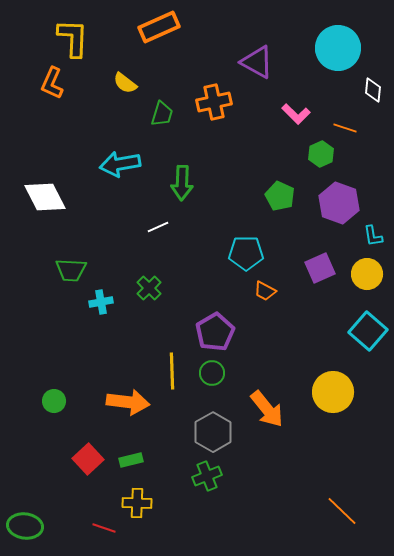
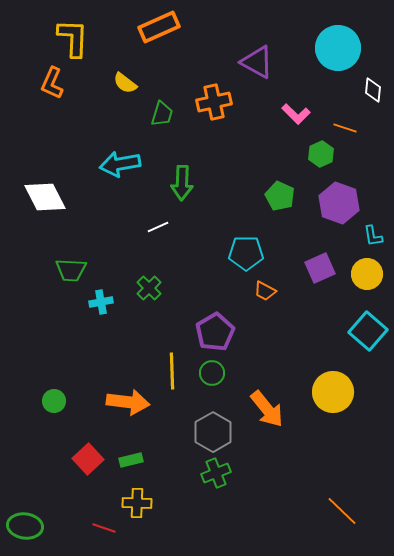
green cross at (207, 476): moved 9 px right, 3 px up
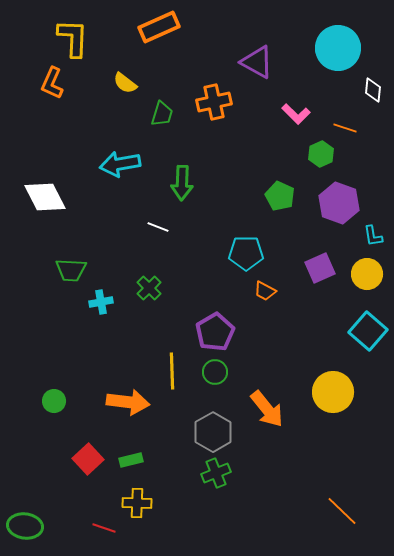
white line at (158, 227): rotated 45 degrees clockwise
green circle at (212, 373): moved 3 px right, 1 px up
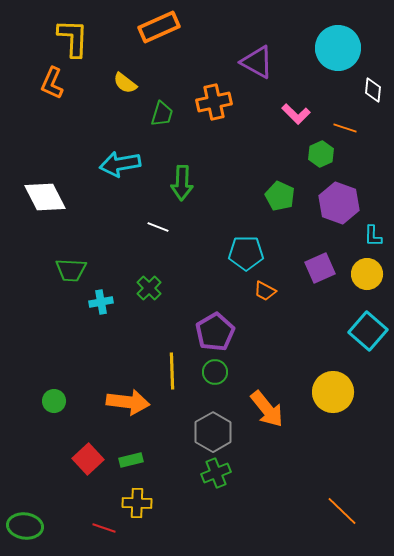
cyan L-shape at (373, 236): rotated 10 degrees clockwise
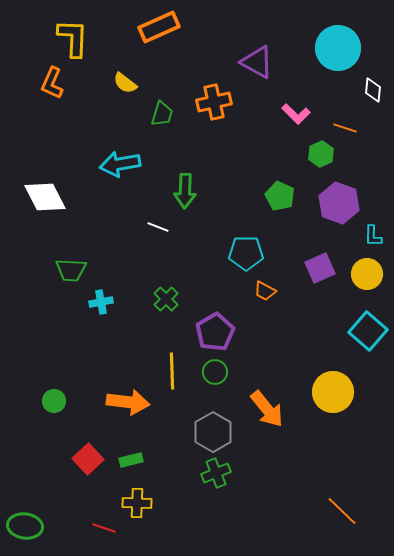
green arrow at (182, 183): moved 3 px right, 8 px down
green cross at (149, 288): moved 17 px right, 11 px down
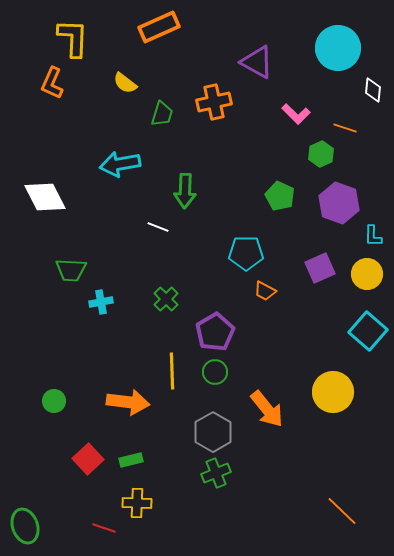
green ellipse at (25, 526): rotated 64 degrees clockwise
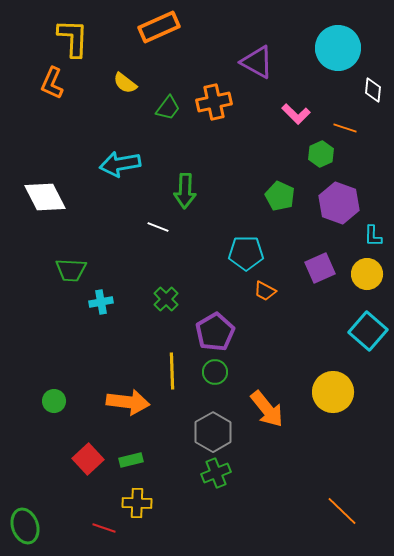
green trapezoid at (162, 114): moved 6 px right, 6 px up; rotated 20 degrees clockwise
